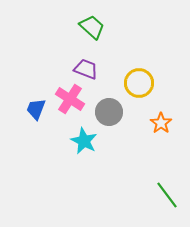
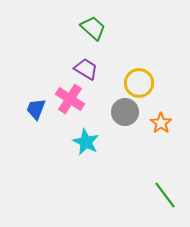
green trapezoid: moved 1 px right, 1 px down
purple trapezoid: rotated 10 degrees clockwise
gray circle: moved 16 px right
cyan star: moved 2 px right, 1 px down
green line: moved 2 px left
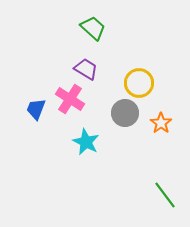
gray circle: moved 1 px down
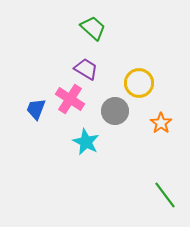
gray circle: moved 10 px left, 2 px up
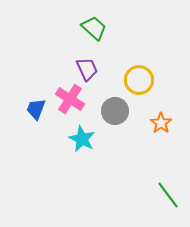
green trapezoid: moved 1 px right
purple trapezoid: moved 1 px right; rotated 35 degrees clockwise
yellow circle: moved 3 px up
cyan star: moved 4 px left, 3 px up
green line: moved 3 px right
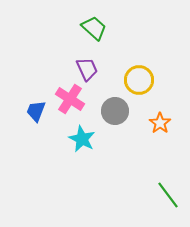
blue trapezoid: moved 2 px down
orange star: moved 1 px left
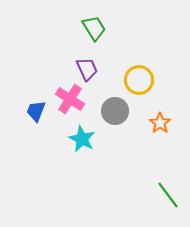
green trapezoid: rotated 16 degrees clockwise
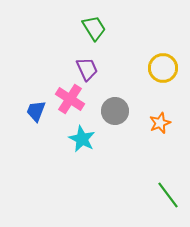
yellow circle: moved 24 px right, 12 px up
orange star: rotated 15 degrees clockwise
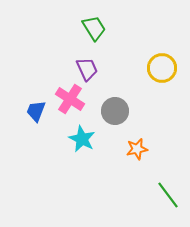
yellow circle: moved 1 px left
orange star: moved 23 px left, 26 px down; rotated 10 degrees clockwise
